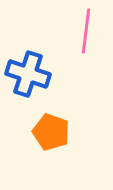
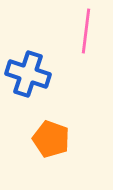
orange pentagon: moved 7 px down
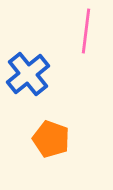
blue cross: rotated 33 degrees clockwise
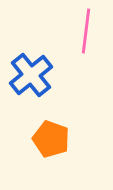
blue cross: moved 3 px right, 1 px down
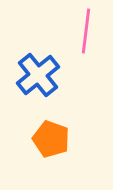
blue cross: moved 7 px right
